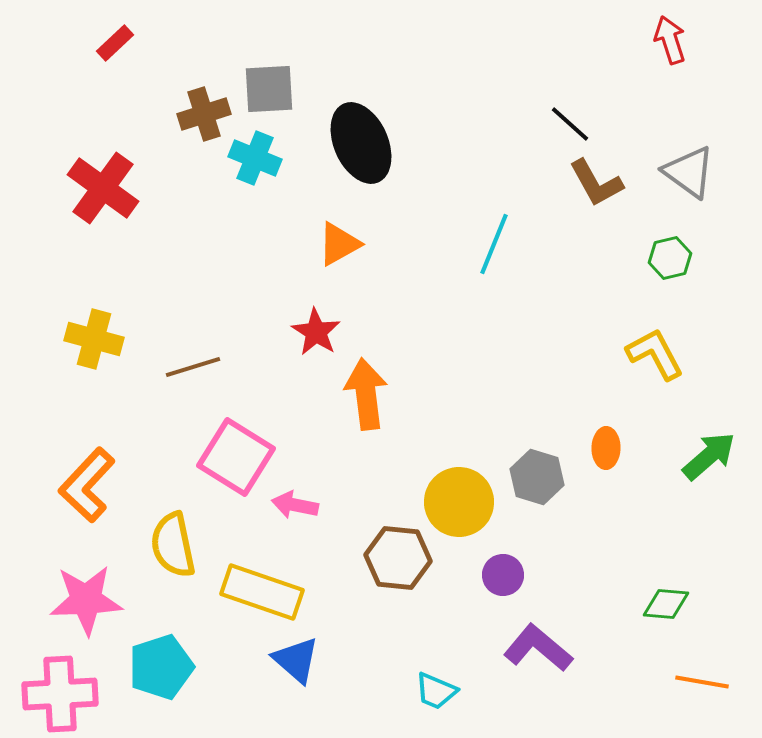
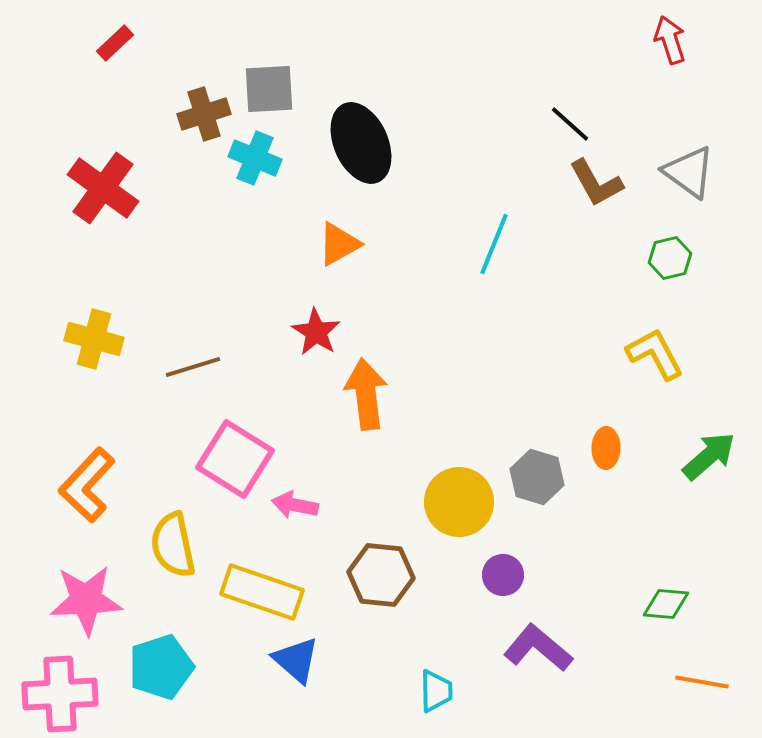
pink square: moved 1 px left, 2 px down
brown hexagon: moved 17 px left, 17 px down
cyan trapezoid: rotated 114 degrees counterclockwise
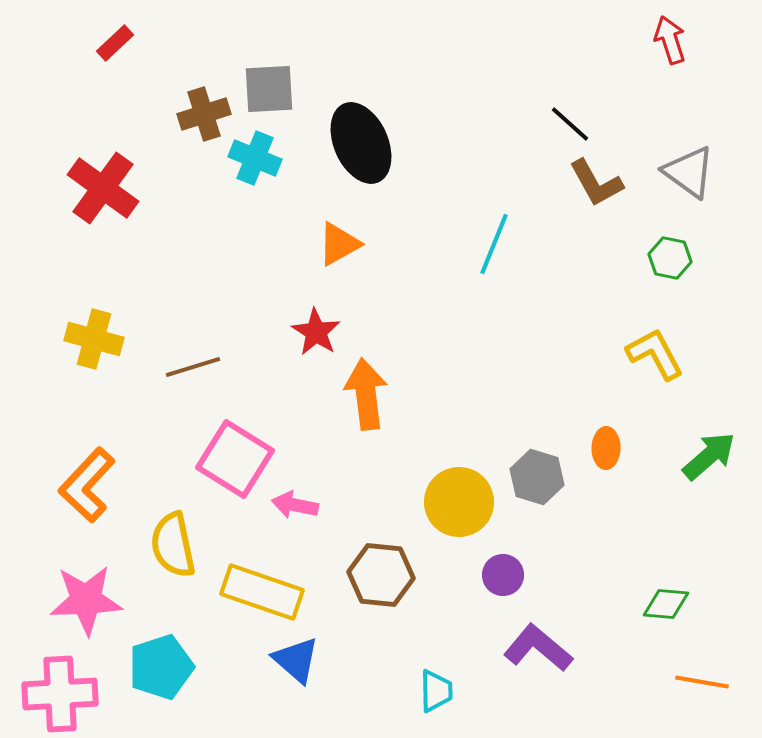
green hexagon: rotated 24 degrees clockwise
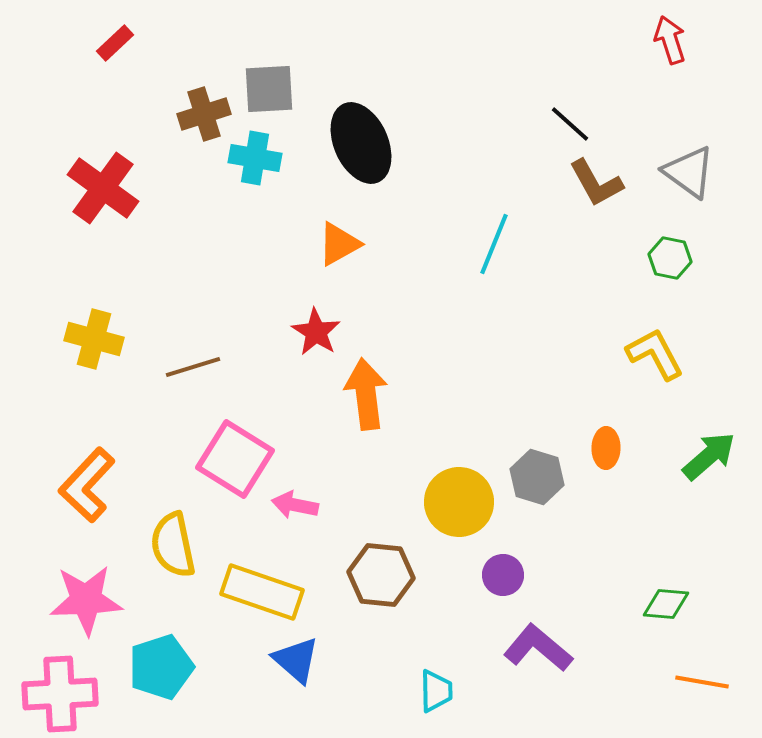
cyan cross: rotated 12 degrees counterclockwise
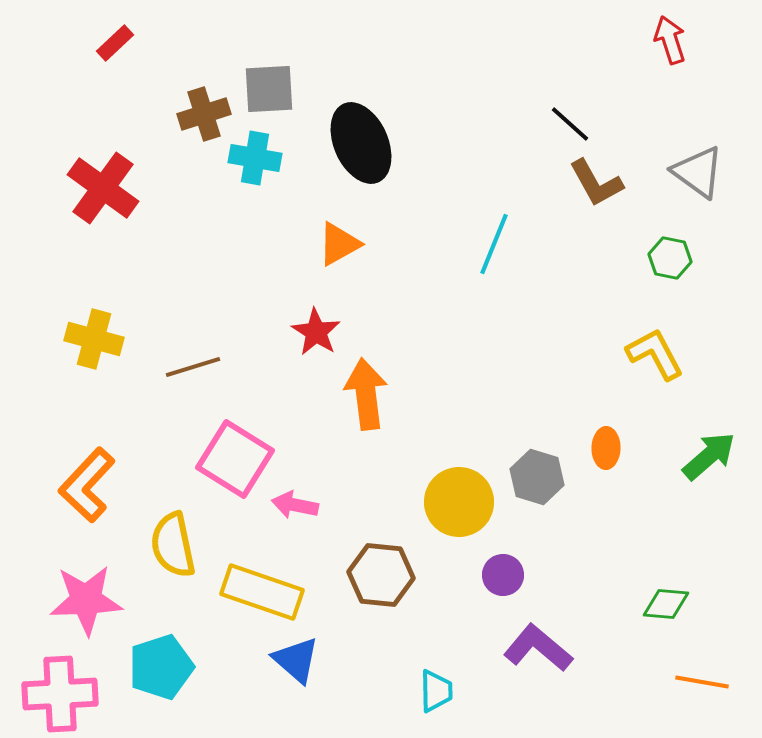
gray triangle: moved 9 px right
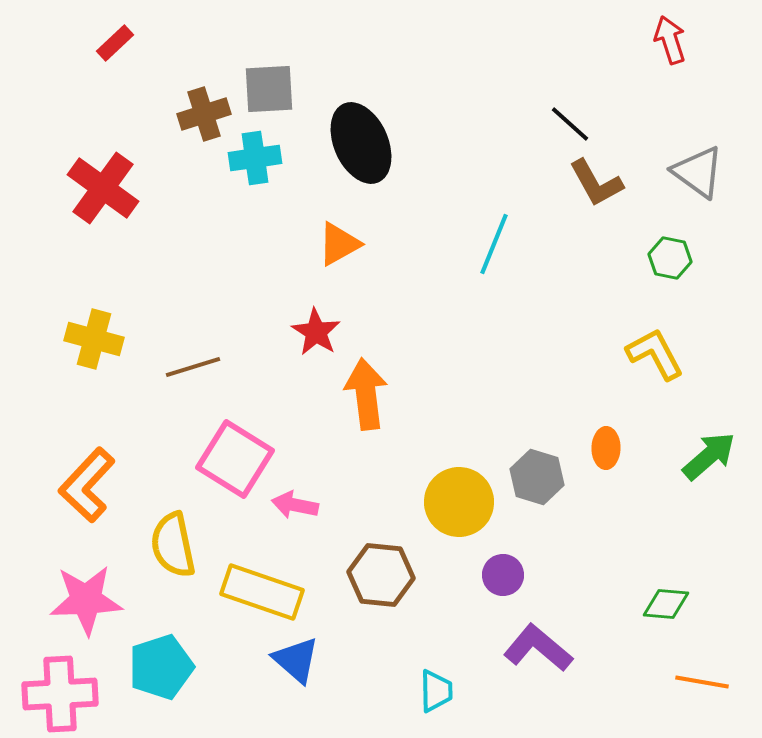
cyan cross: rotated 18 degrees counterclockwise
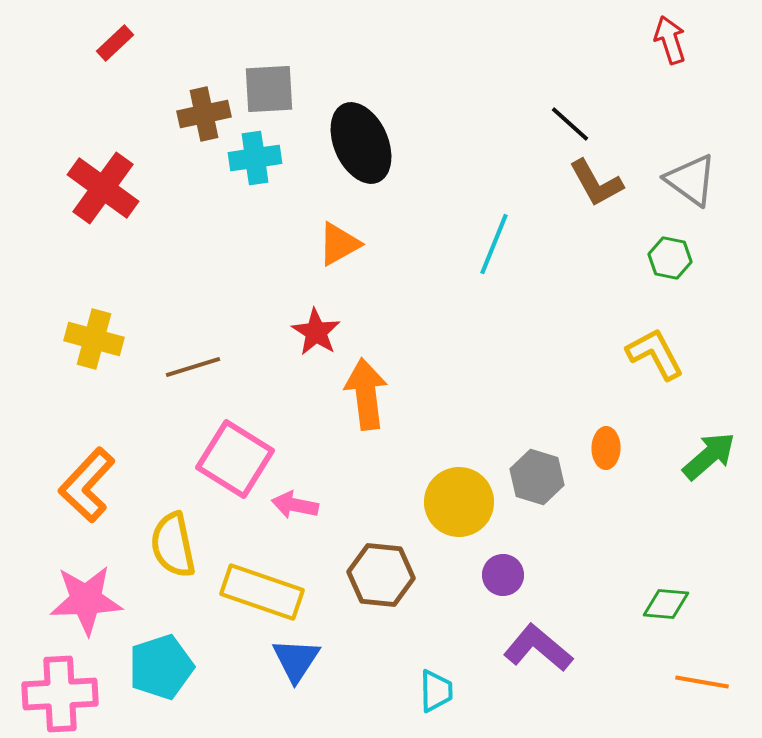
brown cross: rotated 6 degrees clockwise
gray triangle: moved 7 px left, 8 px down
blue triangle: rotated 22 degrees clockwise
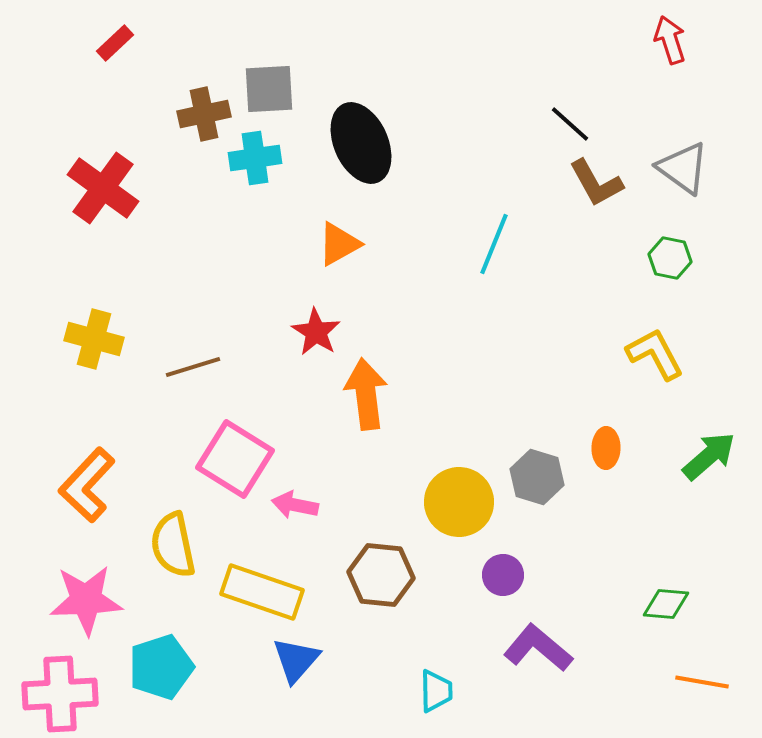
gray triangle: moved 8 px left, 12 px up
blue triangle: rotated 8 degrees clockwise
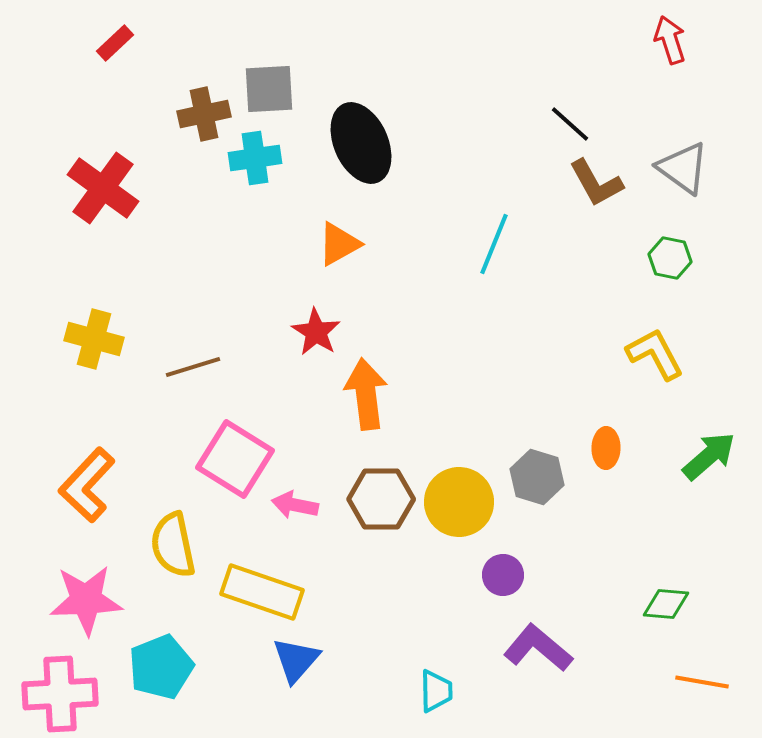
brown hexagon: moved 76 px up; rotated 6 degrees counterclockwise
cyan pentagon: rotated 4 degrees counterclockwise
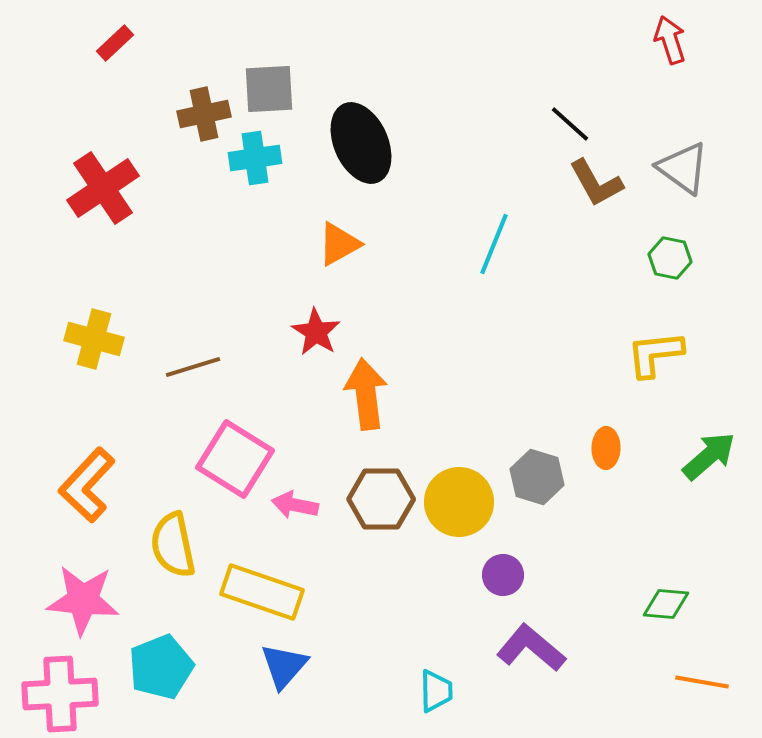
red cross: rotated 20 degrees clockwise
yellow L-shape: rotated 68 degrees counterclockwise
pink star: moved 3 px left; rotated 8 degrees clockwise
purple L-shape: moved 7 px left
blue triangle: moved 12 px left, 6 px down
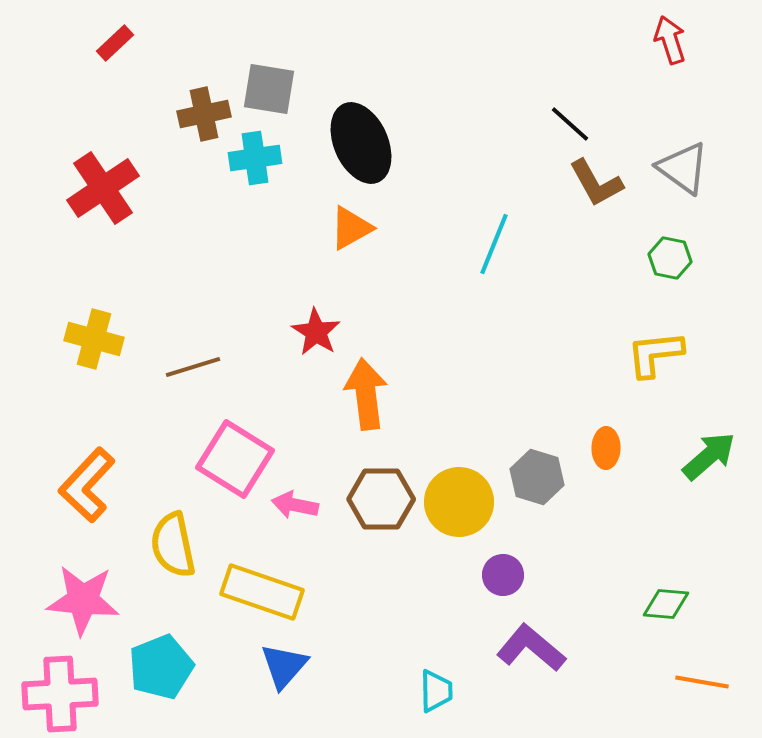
gray square: rotated 12 degrees clockwise
orange triangle: moved 12 px right, 16 px up
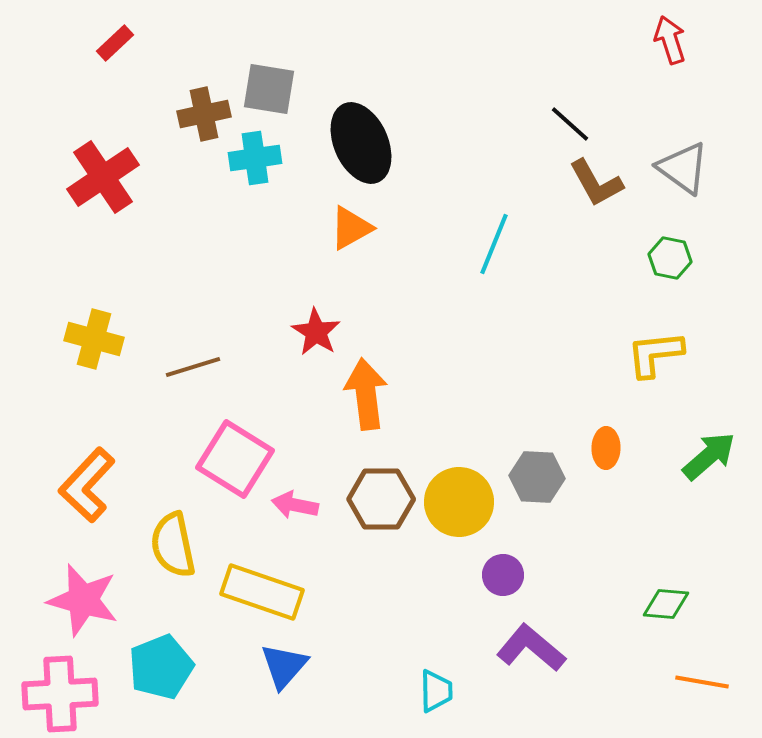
red cross: moved 11 px up
gray hexagon: rotated 14 degrees counterclockwise
pink star: rotated 10 degrees clockwise
